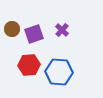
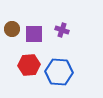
purple cross: rotated 24 degrees counterclockwise
purple square: rotated 18 degrees clockwise
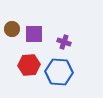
purple cross: moved 2 px right, 12 px down
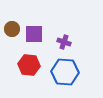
red hexagon: rotated 10 degrees clockwise
blue hexagon: moved 6 px right
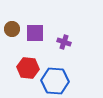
purple square: moved 1 px right, 1 px up
red hexagon: moved 1 px left, 3 px down
blue hexagon: moved 10 px left, 9 px down
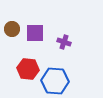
red hexagon: moved 1 px down
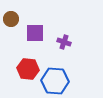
brown circle: moved 1 px left, 10 px up
